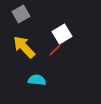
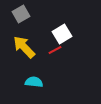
red line: rotated 16 degrees clockwise
cyan semicircle: moved 3 px left, 2 px down
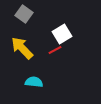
gray square: moved 3 px right; rotated 24 degrees counterclockwise
yellow arrow: moved 2 px left, 1 px down
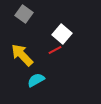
white square: rotated 18 degrees counterclockwise
yellow arrow: moved 7 px down
cyan semicircle: moved 2 px right, 2 px up; rotated 36 degrees counterclockwise
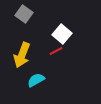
red line: moved 1 px right, 1 px down
yellow arrow: rotated 115 degrees counterclockwise
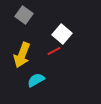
gray square: moved 1 px down
red line: moved 2 px left
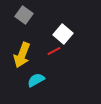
white square: moved 1 px right
